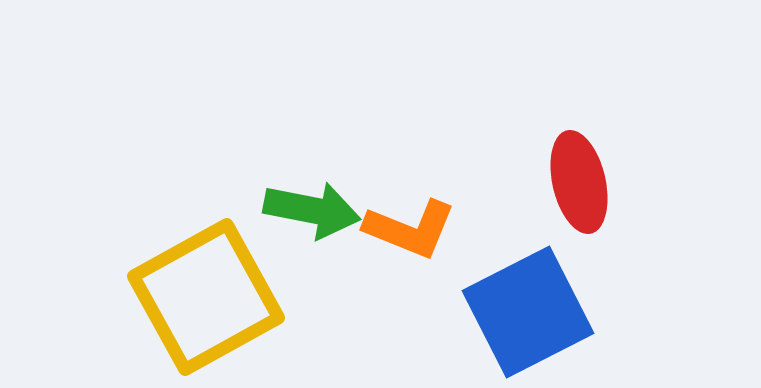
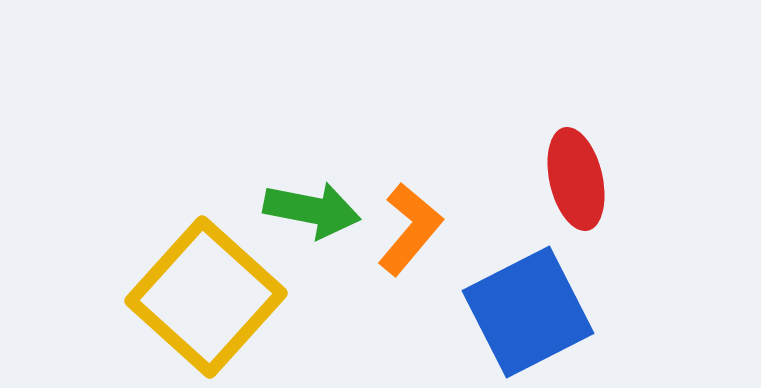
red ellipse: moved 3 px left, 3 px up
orange L-shape: rotated 72 degrees counterclockwise
yellow square: rotated 19 degrees counterclockwise
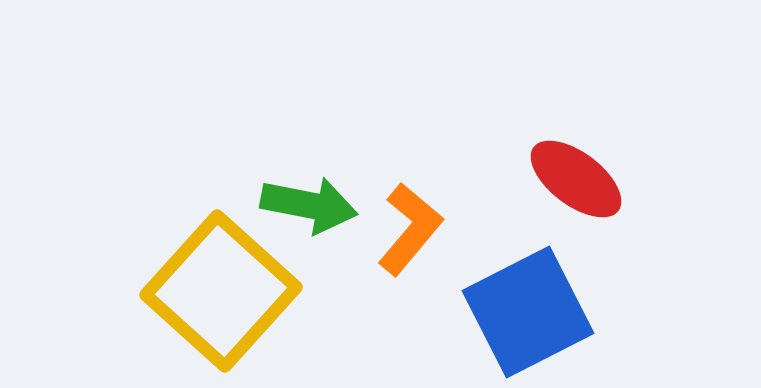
red ellipse: rotated 40 degrees counterclockwise
green arrow: moved 3 px left, 5 px up
yellow square: moved 15 px right, 6 px up
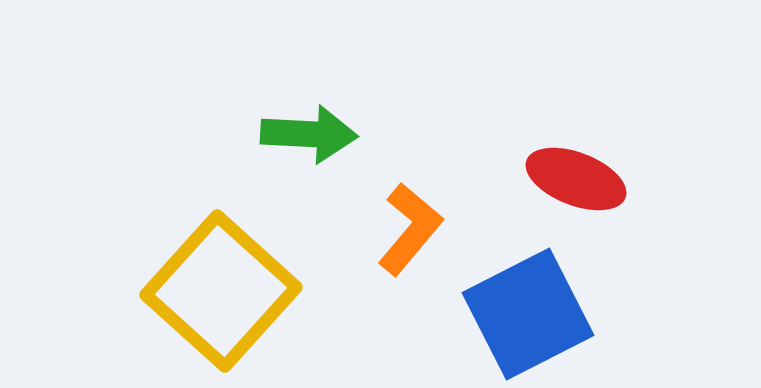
red ellipse: rotated 16 degrees counterclockwise
green arrow: moved 71 px up; rotated 8 degrees counterclockwise
blue square: moved 2 px down
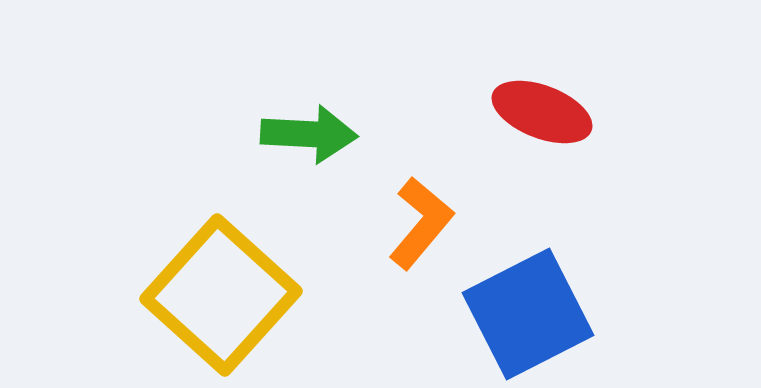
red ellipse: moved 34 px left, 67 px up
orange L-shape: moved 11 px right, 6 px up
yellow square: moved 4 px down
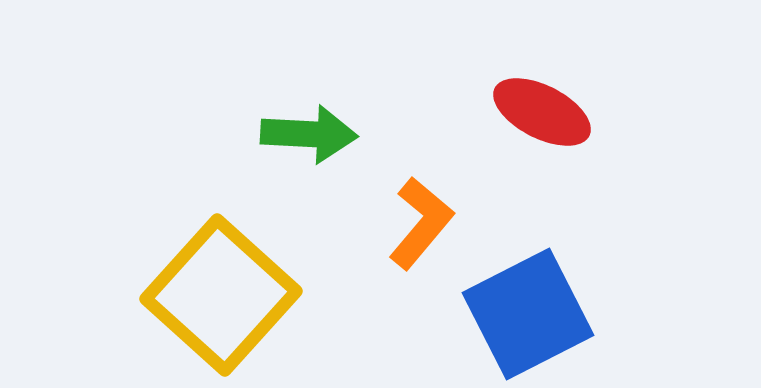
red ellipse: rotated 6 degrees clockwise
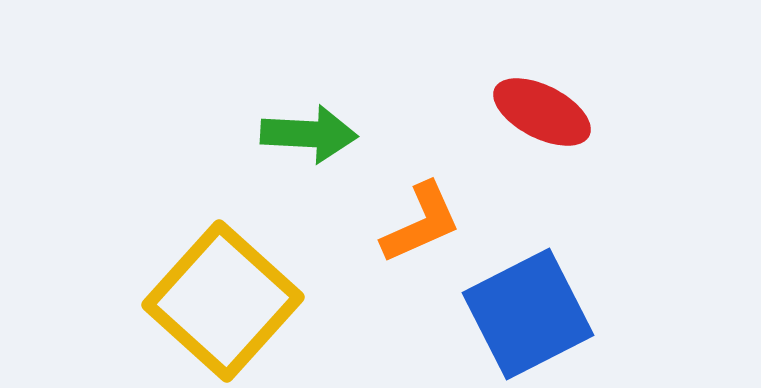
orange L-shape: rotated 26 degrees clockwise
yellow square: moved 2 px right, 6 px down
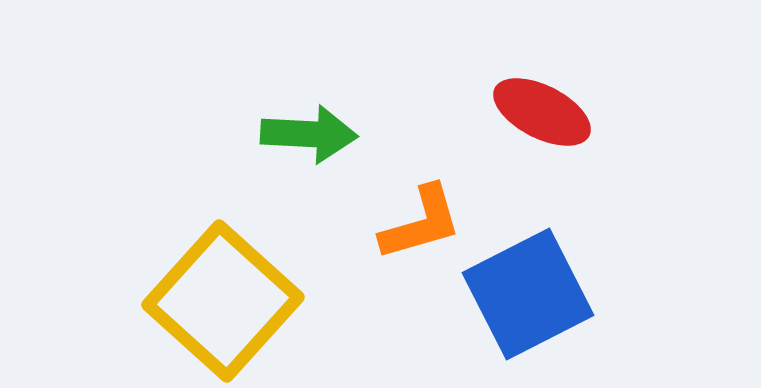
orange L-shape: rotated 8 degrees clockwise
blue square: moved 20 px up
